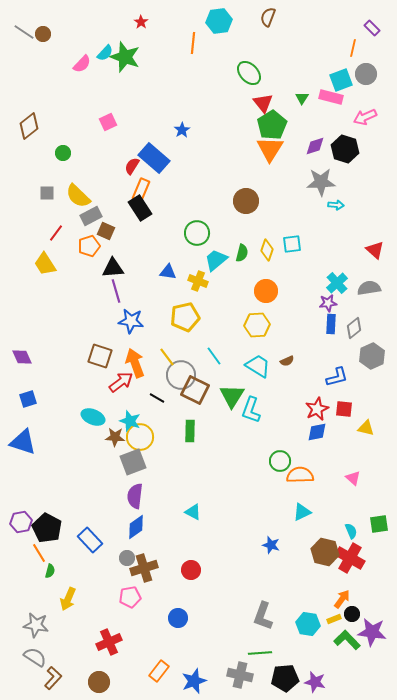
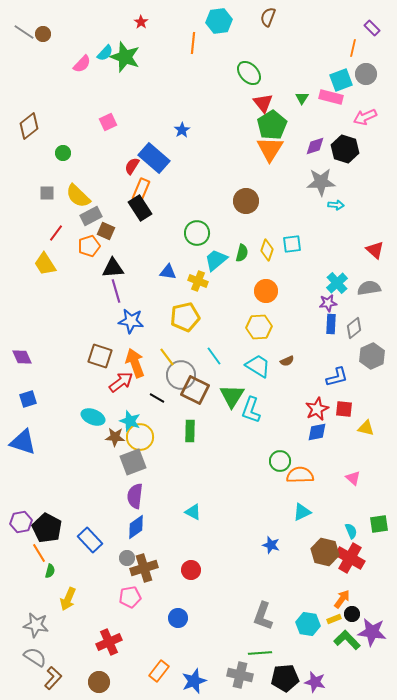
yellow hexagon at (257, 325): moved 2 px right, 2 px down
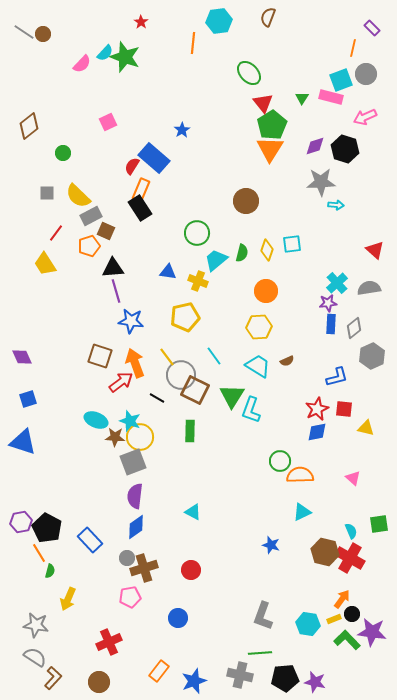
cyan ellipse at (93, 417): moved 3 px right, 3 px down
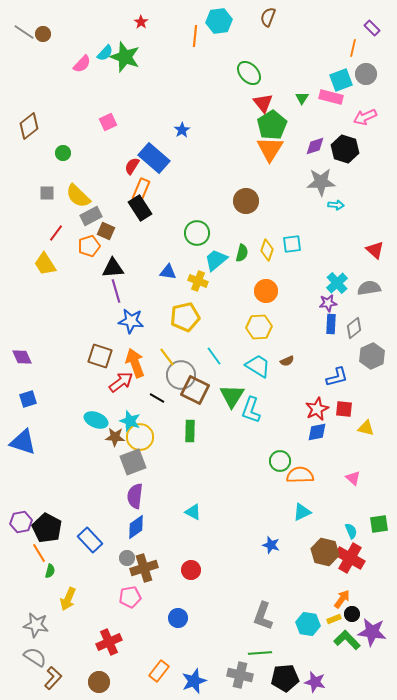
orange line at (193, 43): moved 2 px right, 7 px up
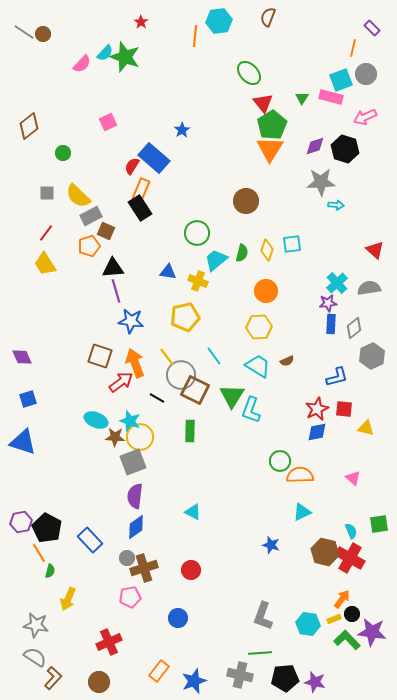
red line at (56, 233): moved 10 px left
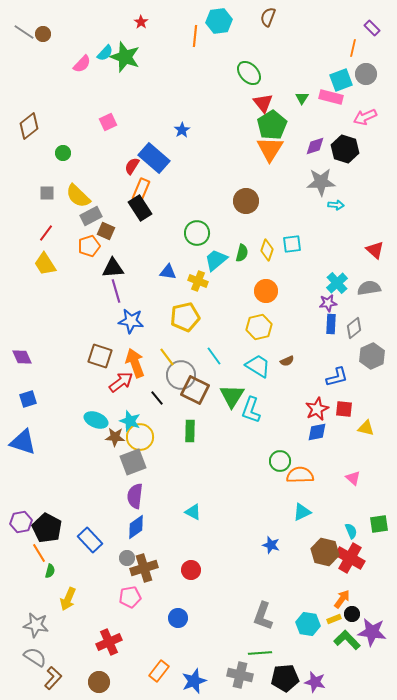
yellow hexagon at (259, 327): rotated 10 degrees counterclockwise
black line at (157, 398): rotated 21 degrees clockwise
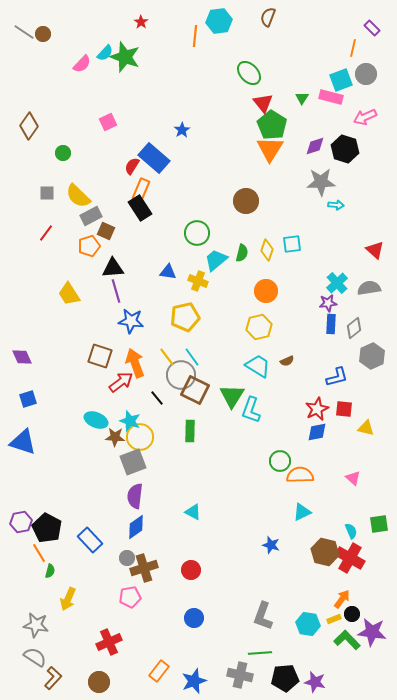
green pentagon at (272, 125): rotated 8 degrees counterclockwise
brown diamond at (29, 126): rotated 16 degrees counterclockwise
yellow trapezoid at (45, 264): moved 24 px right, 30 px down
cyan line at (214, 356): moved 22 px left, 1 px down
blue circle at (178, 618): moved 16 px right
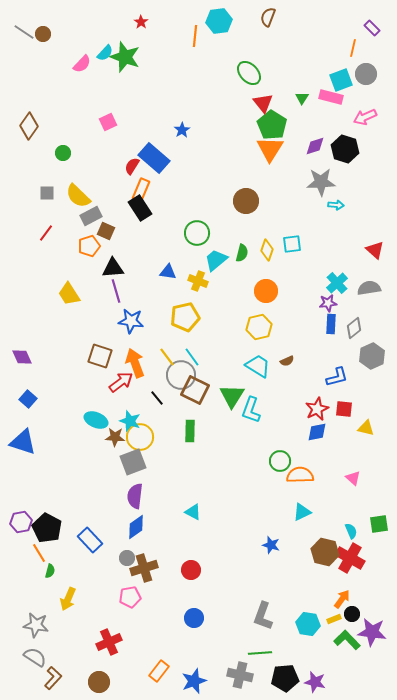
blue square at (28, 399): rotated 30 degrees counterclockwise
